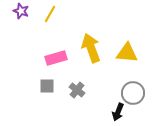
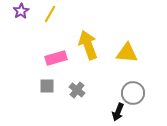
purple star: rotated 21 degrees clockwise
yellow arrow: moved 3 px left, 3 px up
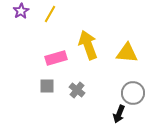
black arrow: moved 1 px right, 2 px down
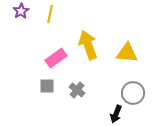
yellow line: rotated 18 degrees counterclockwise
pink rectangle: rotated 20 degrees counterclockwise
black arrow: moved 3 px left
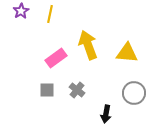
gray square: moved 4 px down
gray circle: moved 1 px right
black arrow: moved 10 px left; rotated 12 degrees counterclockwise
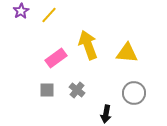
yellow line: moved 1 px left, 1 px down; rotated 30 degrees clockwise
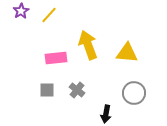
pink rectangle: rotated 30 degrees clockwise
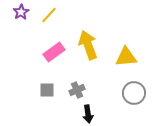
purple star: moved 1 px down
yellow triangle: moved 1 px left, 4 px down; rotated 10 degrees counterclockwise
pink rectangle: moved 2 px left, 6 px up; rotated 30 degrees counterclockwise
gray cross: rotated 28 degrees clockwise
black arrow: moved 18 px left; rotated 18 degrees counterclockwise
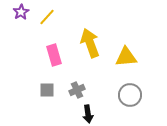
yellow line: moved 2 px left, 2 px down
yellow arrow: moved 2 px right, 2 px up
pink rectangle: moved 3 px down; rotated 70 degrees counterclockwise
gray circle: moved 4 px left, 2 px down
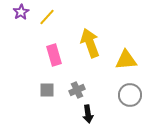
yellow triangle: moved 3 px down
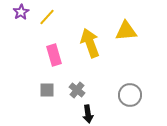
yellow triangle: moved 29 px up
gray cross: rotated 28 degrees counterclockwise
